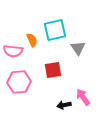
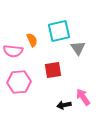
cyan square: moved 4 px right, 1 px down
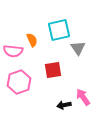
cyan square: moved 1 px up
pink hexagon: rotated 15 degrees counterclockwise
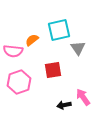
orange semicircle: rotated 104 degrees counterclockwise
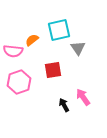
black arrow: rotated 72 degrees clockwise
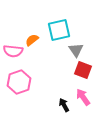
gray triangle: moved 2 px left, 2 px down
red square: moved 30 px right; rotated 30 degrees clockwise
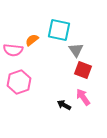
cyan square: rotated 25 degrees clockwise
pink semicircle: moved 1 px up
black arrow: rotated 32 degrees counterclockwise
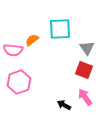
cyan square: moved 1 px right, 1 px up; rotated 15 degrees counterclockwise
gray triangle: moved 11 px right, 2 px up
red square: moved 1 px right
pink arrow: moved 2 px right
